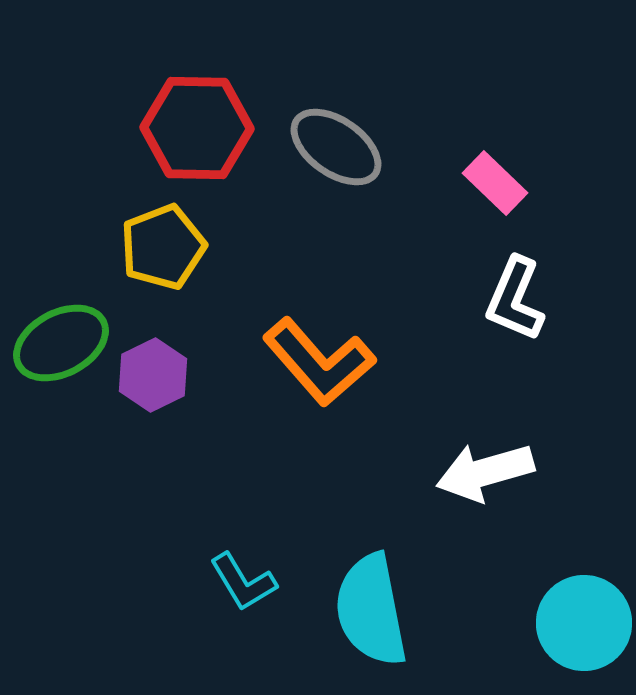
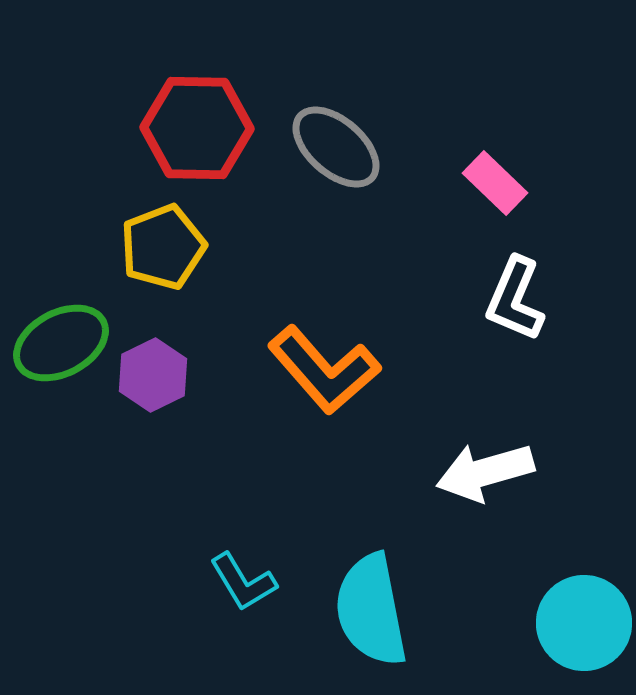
gray ellipse: rotated 6 degrees clockwise
orange L-shape: moved 5 px right, 8 px down
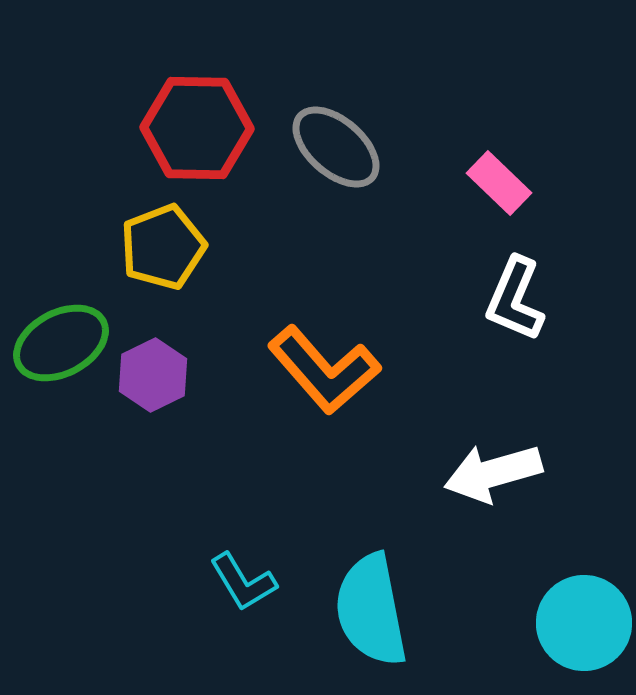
pink rectangle: moved 4 px right
white arrow: moved 8 px right, 1 px down
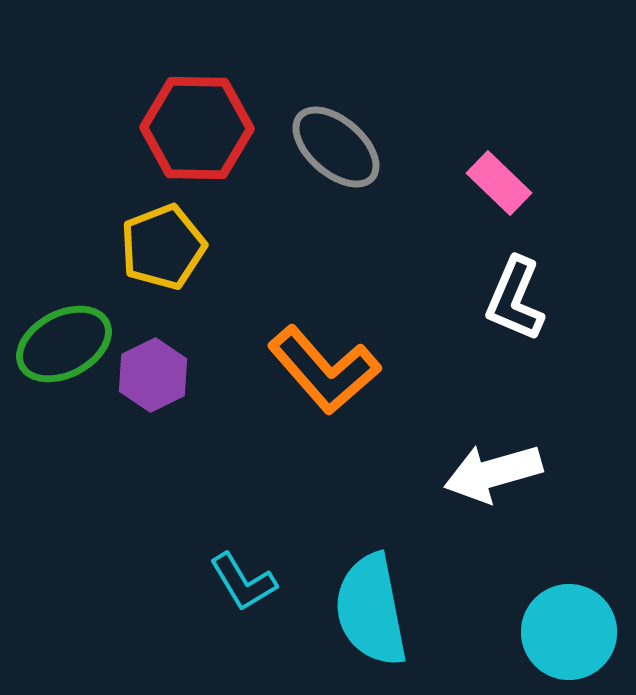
green ellipse: moved 3 px right, 1 px down
cyan circle: moved 15 px left, 9 px down
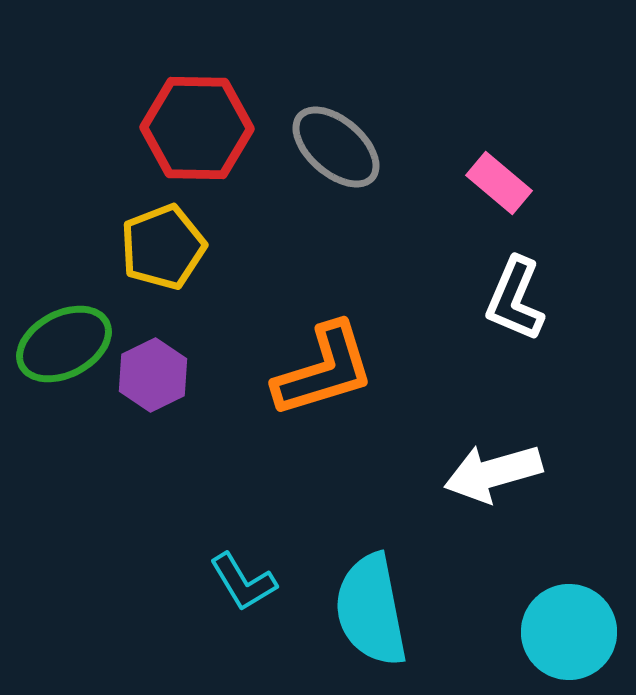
pink rectangle: rotated 4 degrees counterclockwise
orange L-shape: rotated 66 degrees counterclockwise
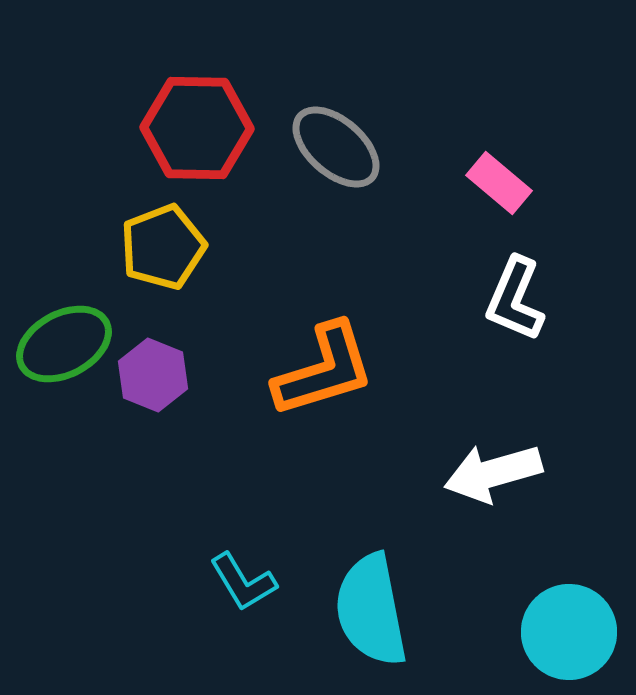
purple hexagon: rotated 12 degrees counterclockwise
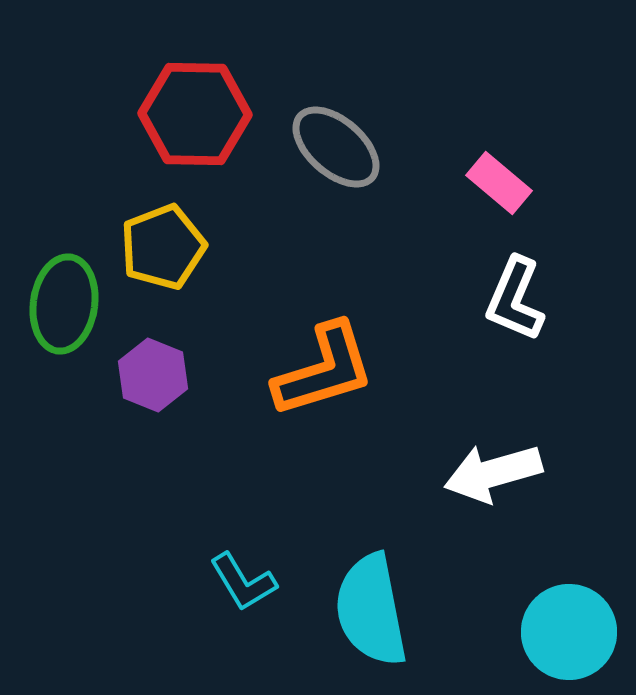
red hexagon: moved 2 px left, 14 px up
green ellipse: moved 40 px up; rotated 54 degrees counterclockwise
